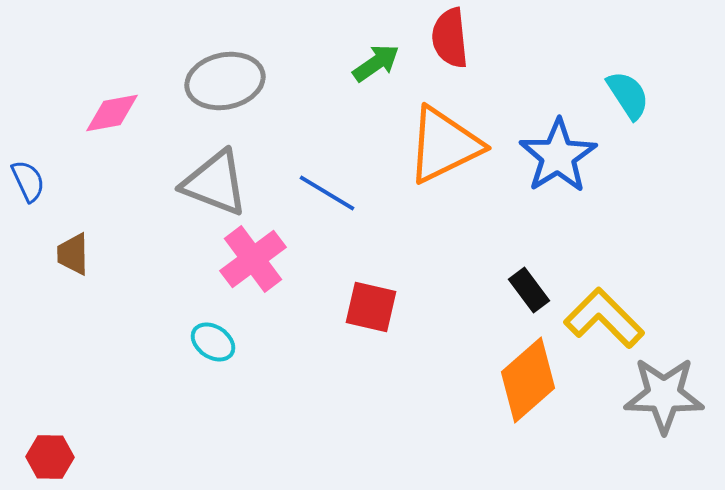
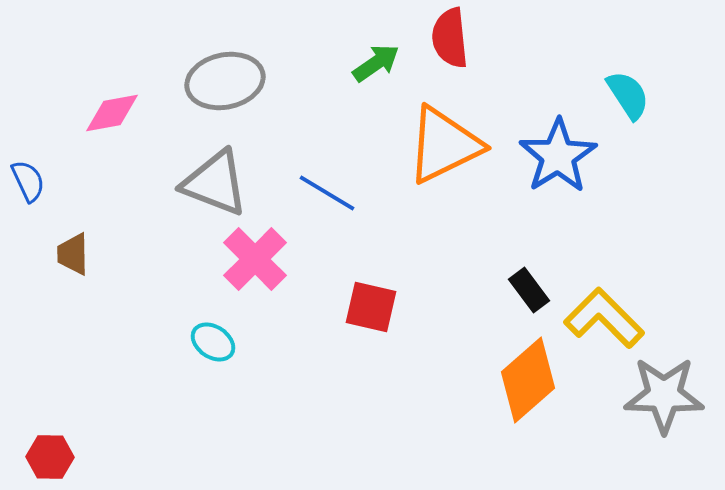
pink cross: moved 2 px right; rotated 8 degrees counterclockwise
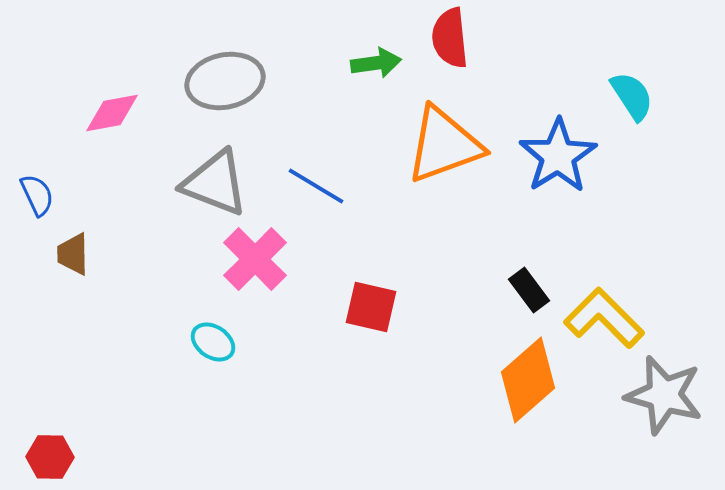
green arrow: rotated 27 degrees clockwise
cyan semicircle: moved 4 px right, 1 px down
orange triangle: rotated 6 degrees clockwise
blue semicircle: moved 9 px right, 14 px down
blue line: moved 11 px left, 7 px up
gray star: rotated 14 degrees clockwise
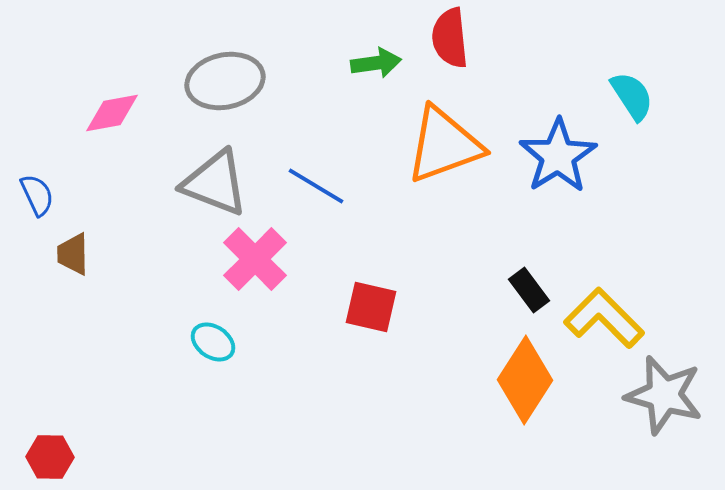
orange diamond: moved 3 px left; rotated 16 degrees counterclockwise
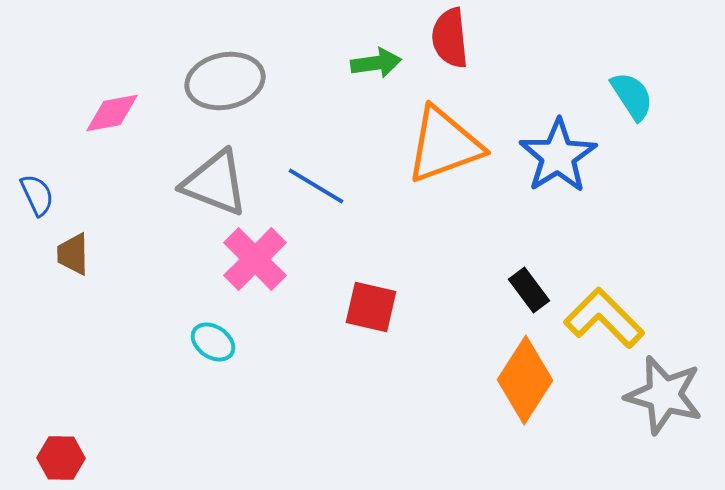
red hexagon: moved 11 px right, 1 px down
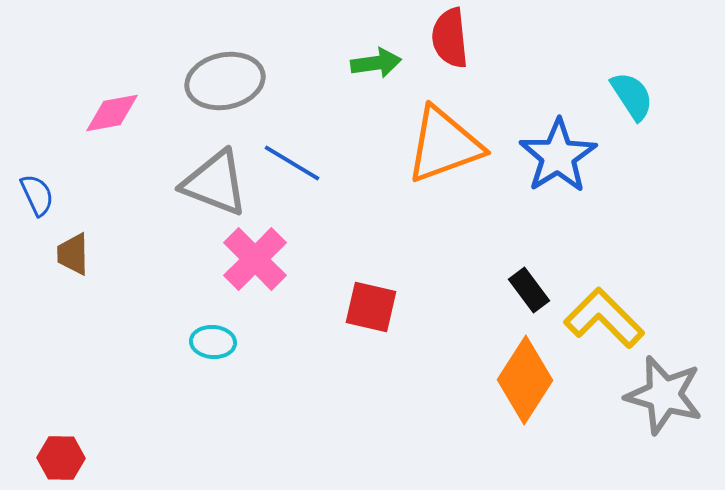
blue line: moved 24 px left, 23 px up
cyan ellipse: rotated 30 degrees counterclockwise
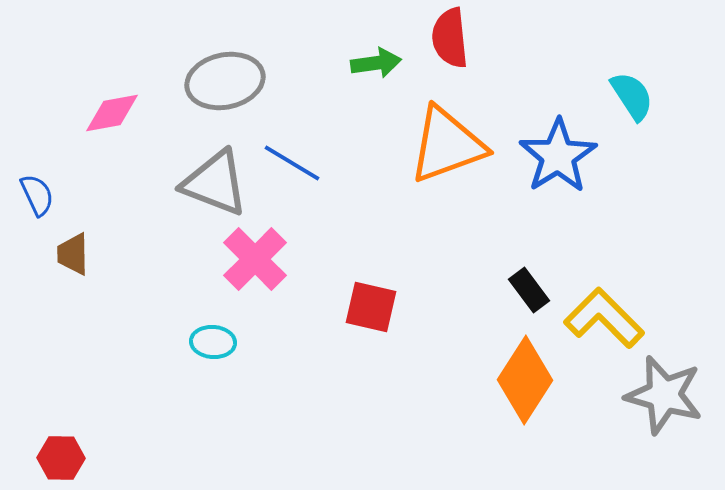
orange triangle: moved 3 px right
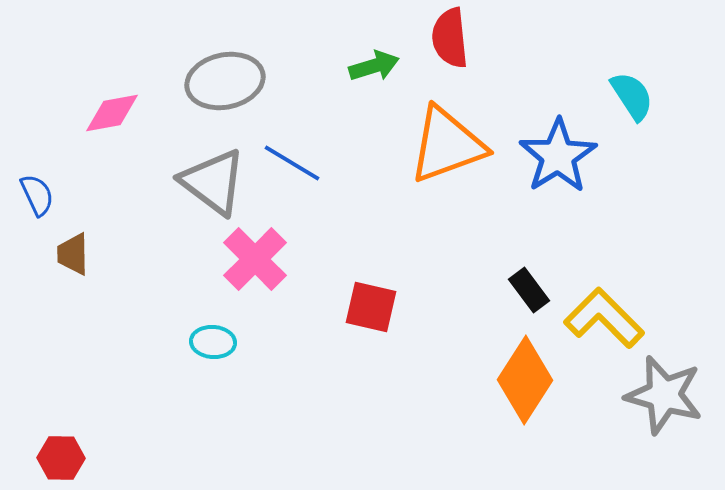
green arrow: moved 2 px left, 3 px down; rotated 9 degrees counterclockwise
gray triangle: moved 2 px left, 1 px up; rotated 16 degrees clockwise
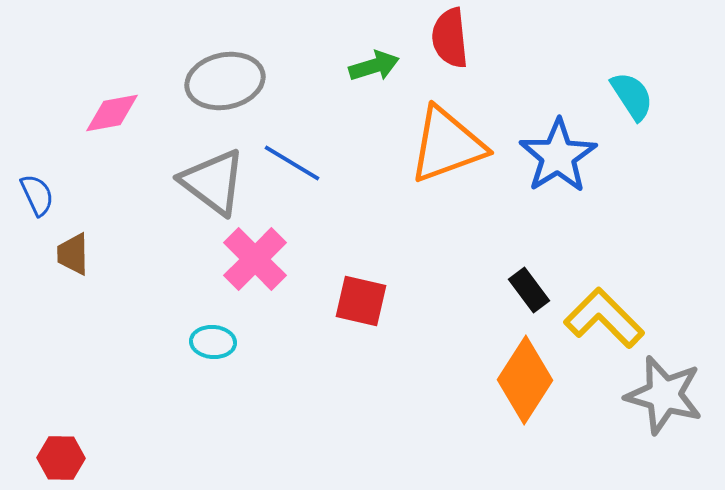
red square: moved 10 px left, 6 px up
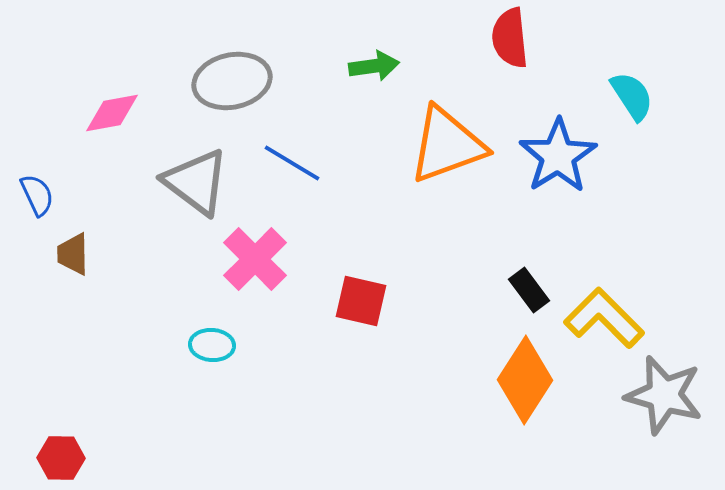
red semicircle: moved 60 px right
green arrow: rotated 9 degrees clockwise
gray ellipse: moved 7 px right
gray triangle: moved 17 px left
cyan ellipse: moved 1 px left, 3 px down
